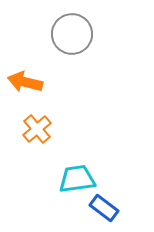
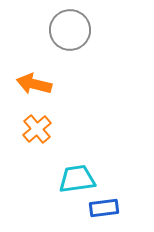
gray circle: moved 2 px left, 4 px up
orange arrow: moved 9 px right, 2 px down
blue rectangle: rotated 44 degrees counterclockwise
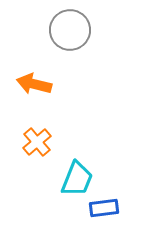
orange cross: moved 13 px down
cyan trapezoid: rotated 120 degrees clockwise
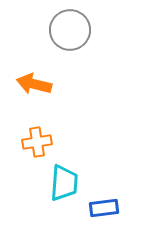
orange cross: rotated 32 degrees clockwise
cyan trapezoid: moved 13 px left, 4 px down; rotated 18 degrees counterclockwise
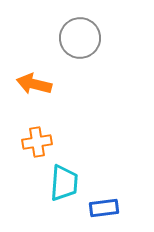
gray circle: moved 10 px right, 8 px down
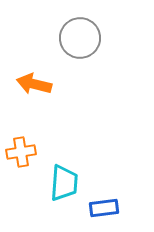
orange cross: moved 16 px left, 10 px down
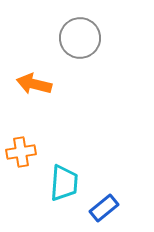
blue rectangle: rotated 32 degrees counterclockwise
